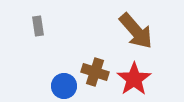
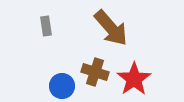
gray rectangle: moved 8 px right
brown arrow: moved 25 px left, 3 px up
blue circle: moved 2 px left
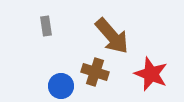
brown arrow: moved 1 px right, 8 px down
red star: moved 17 px right, 5 px up; rotated 16 degrees counterclockwise
blue circle: moved 1 px left
